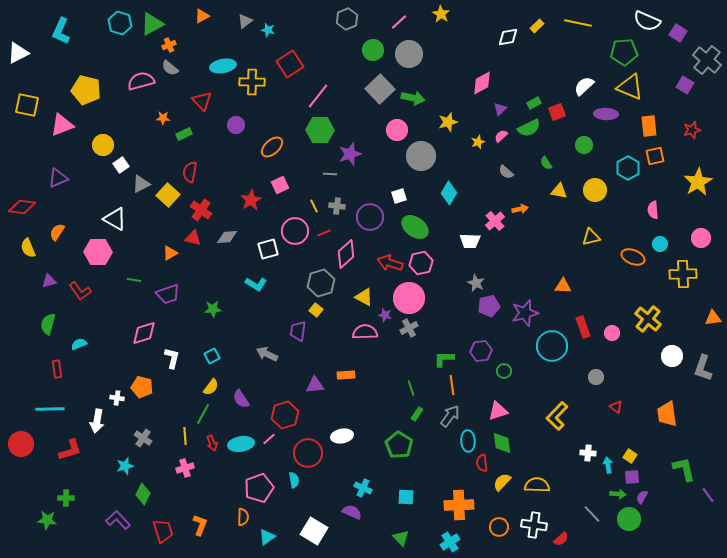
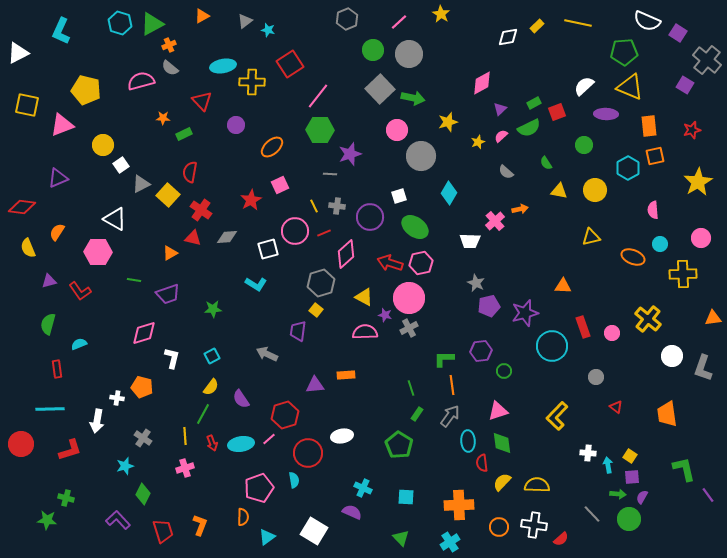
green cross at (66, 498): rotated 14 degrees clockwise
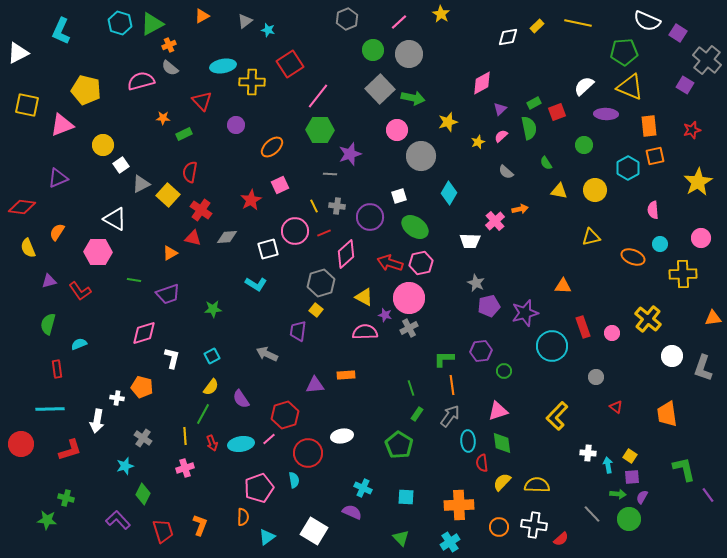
green semicircle at (529, 128): rotated 75 degrees counterclockwise
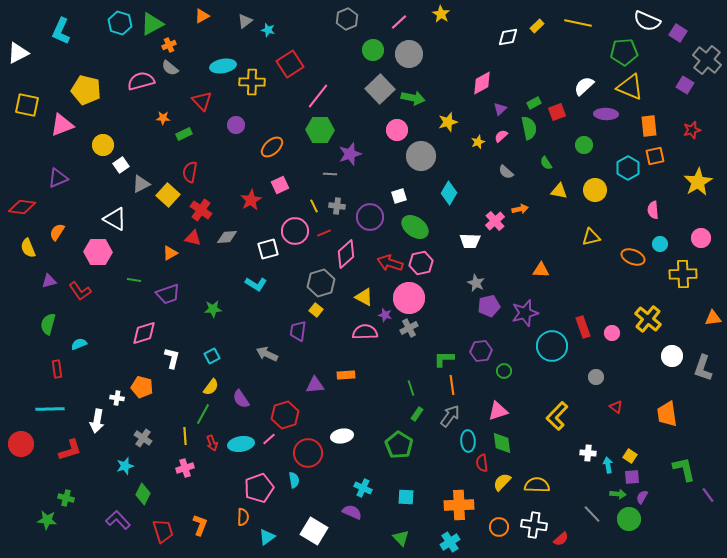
orange triangle at (563, 286): moved 22 px left, 16 px up
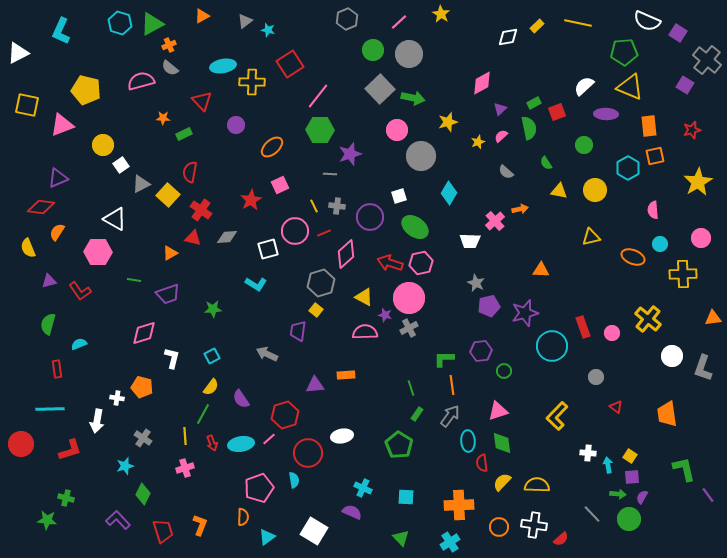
red diamond at (22, 207): moved 19 px right
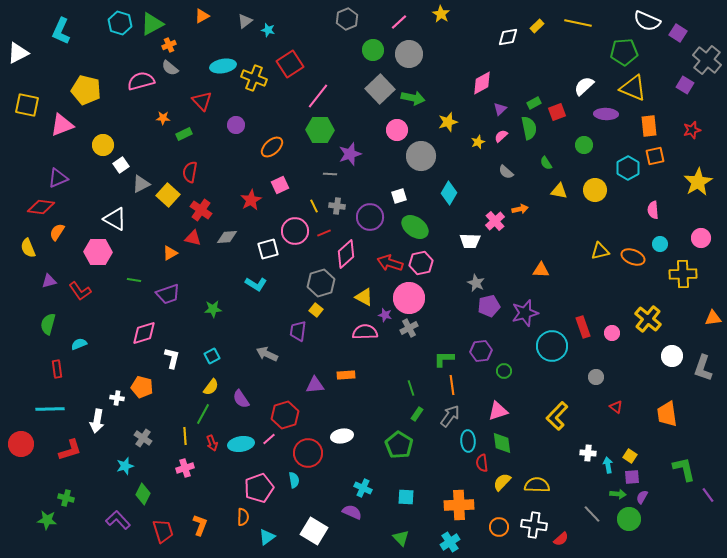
yellow cross at (252, 82): moved 2 px right, 4 px up; rotated 20 degrees clockwise
yellow triangle at (630, 87): moved 3 px right, 1 px down
yellow triangle at (591, 237): moved 9 px right, 14 px down
